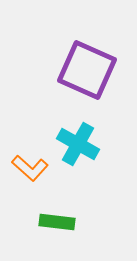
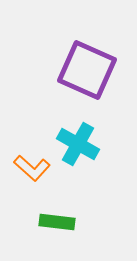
orange L-shape: moved 2 px right
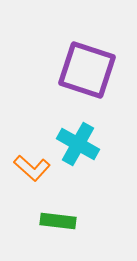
purple square: rotated 6 degrees counterclockwise
green rectangle: moved 1 px right, 1 px up
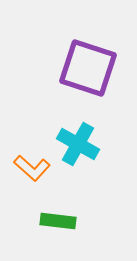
purple square: moved 1 px right, 2 px up
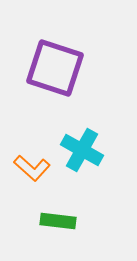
purple square: moved 33 px left
cyan cross: moved 4 px right, 6 px down
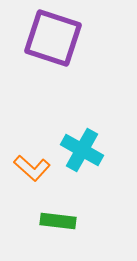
purple square: moved 2 px left, 30 px up
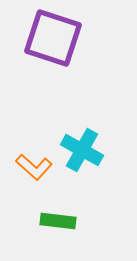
orange L-shape: moved 2 px right, 1 px up
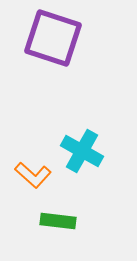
cyan cross: moved 1 px down
orange L-shape: moved 1 px left, 8 px down
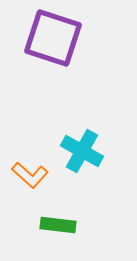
orange L-shape: moved 3 px left
green rectangle: moved 4 px down
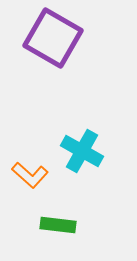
purple square: rotated 12 degrees clockwise
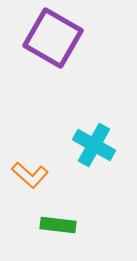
cyan cross: moved 12 px right, 6 px up
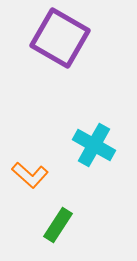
purple square: moved 7 px right
green rectangle: rotated 64 degrees counterclockwise
